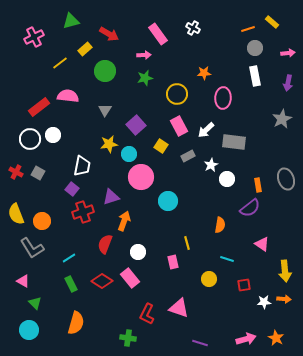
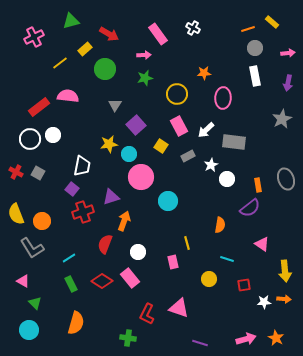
green circle at (105, 71): moved 2 px up
gray triangle at (105, 110): moved 10 px right, 5 px up
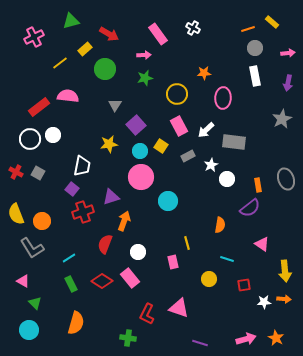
cyan circle at (129, 154): moved 11 px right, 3 px up
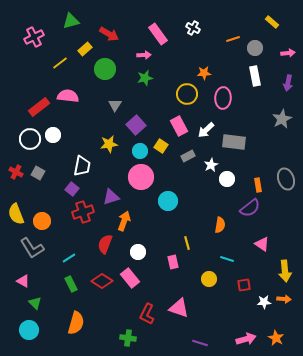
orange line at (248, 29): moved 15 px left, 10 px down
yellow circle at (177, 94): moved 10 px right
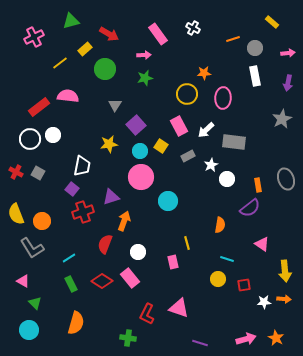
yellow circle at (209, 279): moved 9 px right
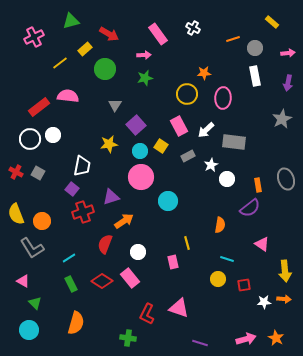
orange arrow at (124, 221): rotated 36 degrees clockwise
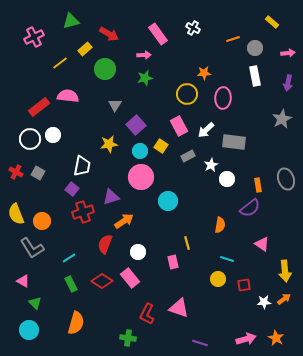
orange arrow at (284, 299): rotated 40 degrees counterclockwise
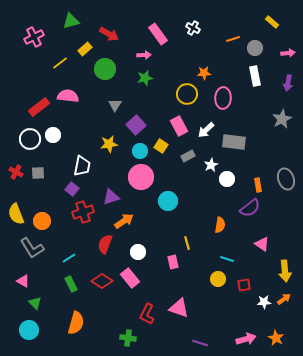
gray square at (38, 173): rotated 32 degrees counterclockwise
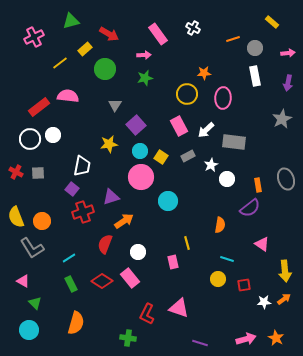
yellow square at (161, 146): moved 11 px down
yellow semicircle at (16, 214): moved 3 px down
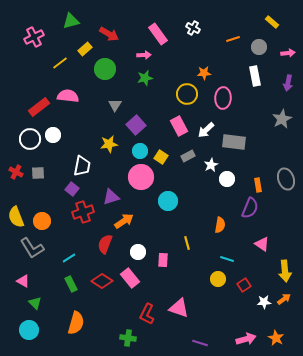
gray circle at (255, 48): moved 4 px right, 1 px up
purple semicircle at (250, 208): rotated 30 degrees counterclockwise
pink rectangle at (173, 262): moved 10 px left, 2 px up; rotated 16 degrees clockwise
red square at (244, 285): rotated 24 degrees counterclockwise
